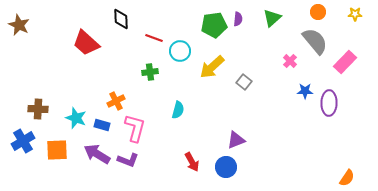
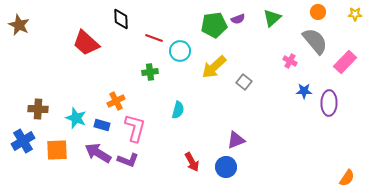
purple semicircle: rotated 64 degrees clockwise
pink cross: rotated 16 degrees counterclockwise
yellow arrow: moved 2 px right
blue star: moved 1 px left
purple arrow: moved 1 px right, 1 px up
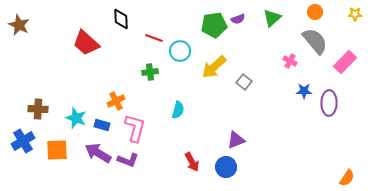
orange circle: moved 3 px left
